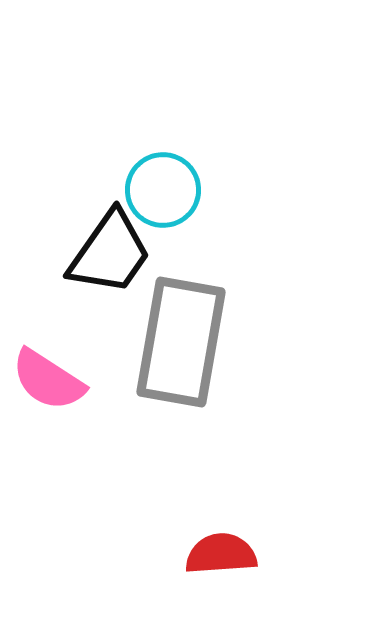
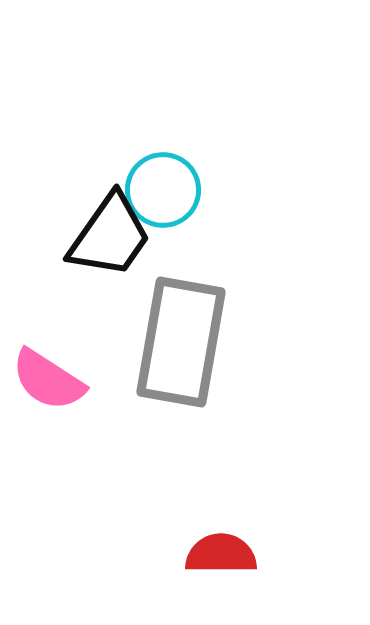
black trapezoid: moved 17 px up
red semicircle: rotated 4 degrees clockwise
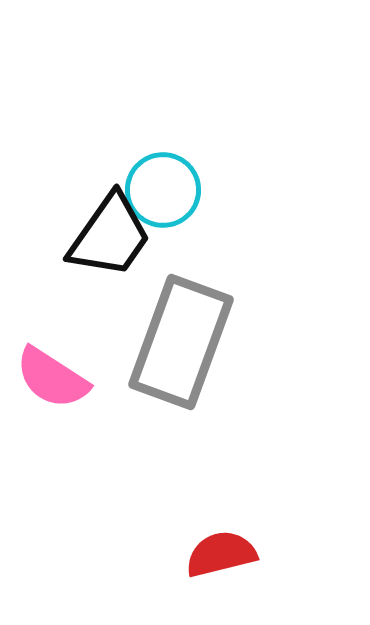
gray rectangle: rotated 10 degrees clockwise
pink semicircle: moved 4 px right, 2 px up
red semicircle: rotated 14 degrees counterclockwise
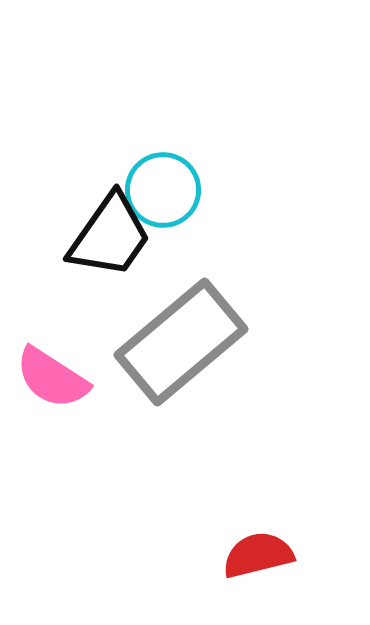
gray rectangle: rotated 30 degrees clockwise
red semicircle: moved 37 px right, 1 px down
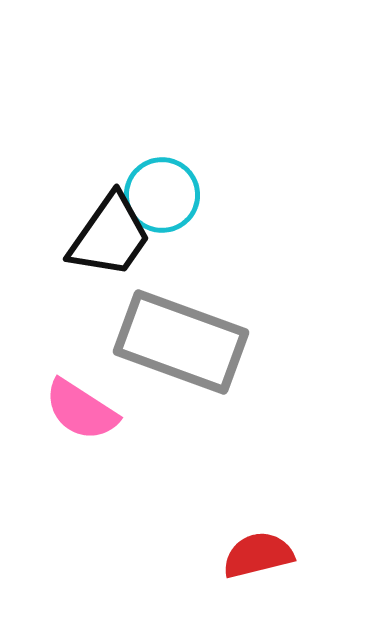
cyan circle: moved 1 px left, 5 px down
gray rectangle: rotated 60 degrees clockwise
pink semicircle: moved 29 px right, 32 px down
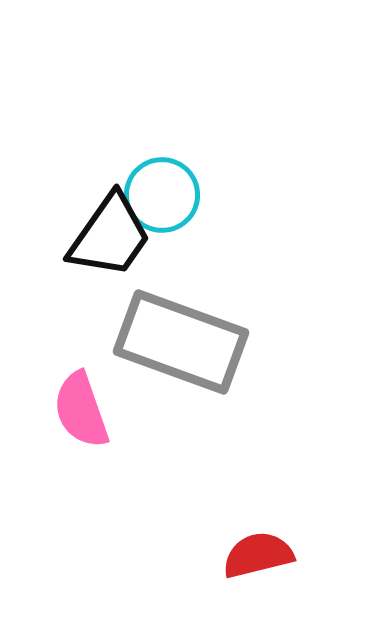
pink semicircle: rotated 38 degrees clockwise
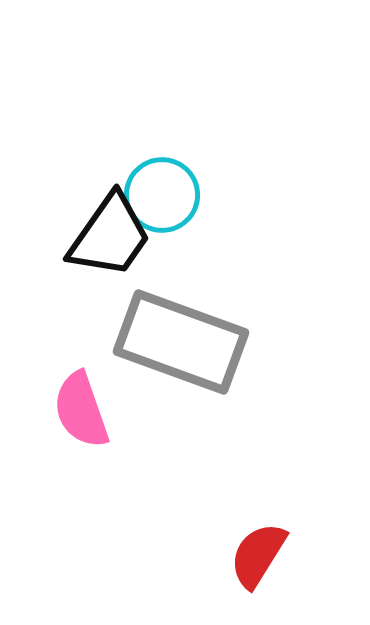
red semicircle: rotated 44 degrees counterclockwise
